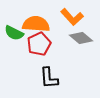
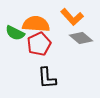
green semicircle: moved 1 px right
black L-shape: moved 2 px left
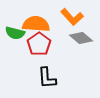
green semicircle: rotated 12 degrees counterclockwise
red pentagon: rotated 10 degrees counterclockwise
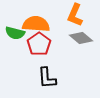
orange L-shape: moved 3 px right, 2 px up; rotated 65 degrees clockwise
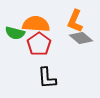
orange L-shape: moved 6 px down
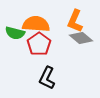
black L-shape: rotated 30 degrees clockwise
